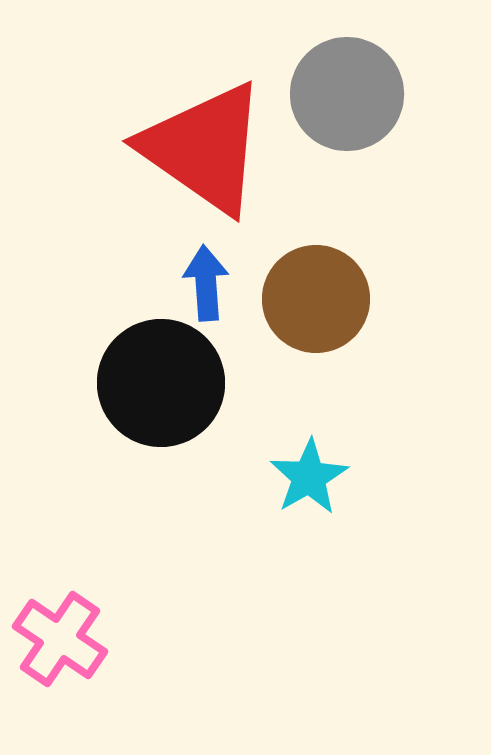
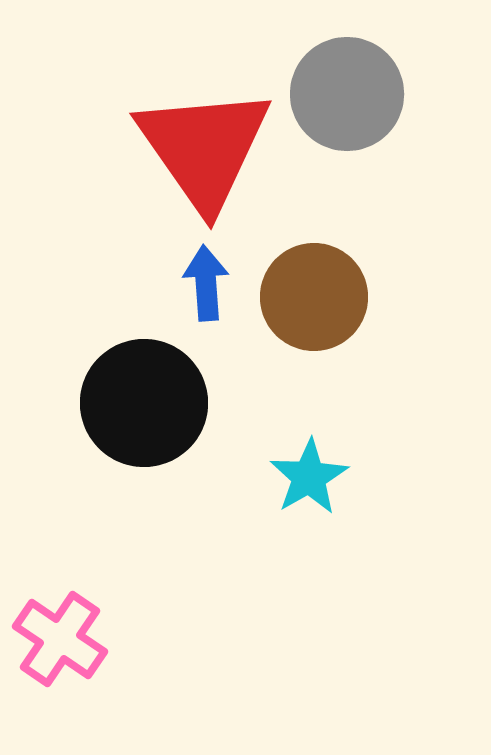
red triangle: rotated 20 degrees clockwise
brown circle: moved 2 px left, 2 px up
black circle: moved 17 px left, 20 px down
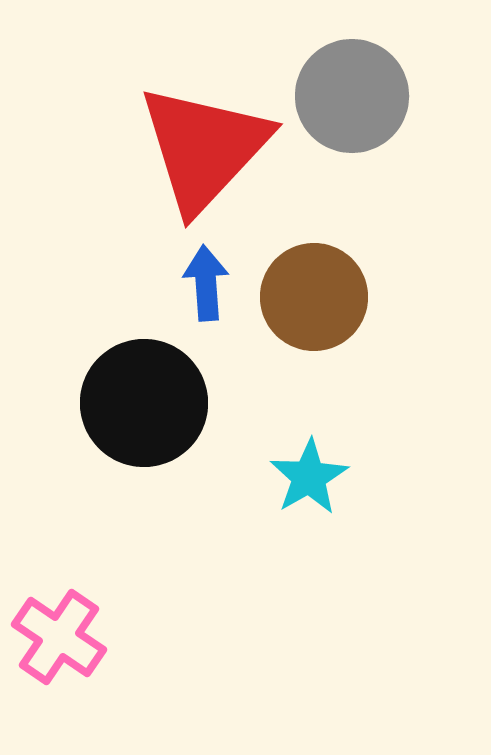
gray circle: moved 5 px right, 2 px down
red triangle: rotated 18 degrees clockwise
pink cross: moved 1 px left, 2 px up
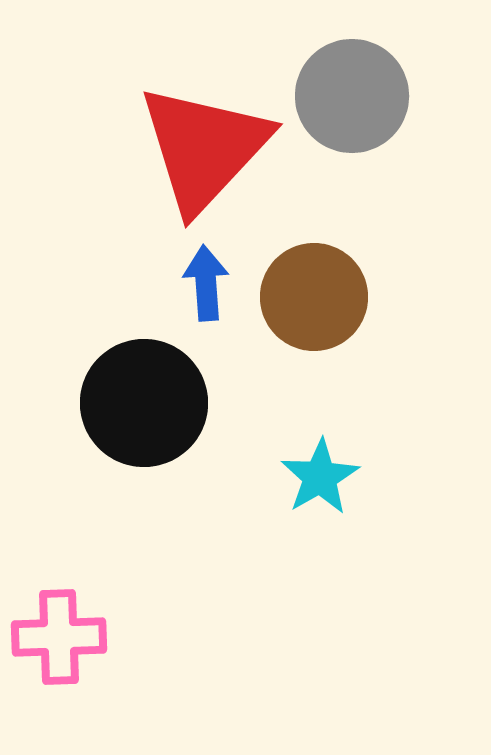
cyan star: moved 11 px right
pink cross: rotated 36 degrees counterclockwise
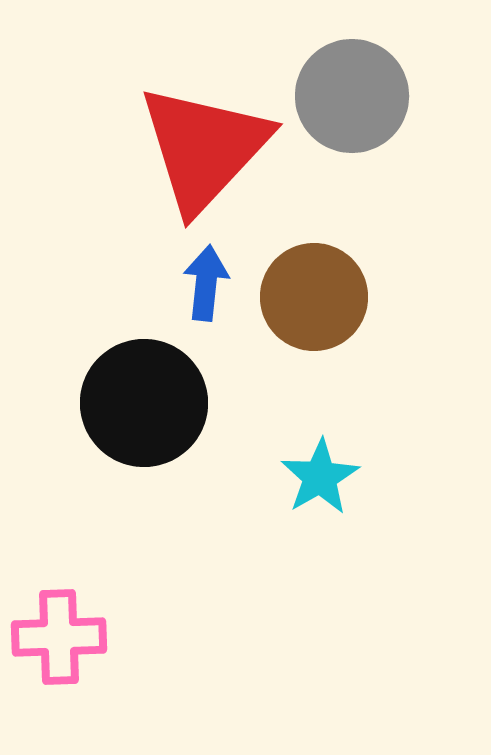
blue arrow: rotated 10 degrees clockwise
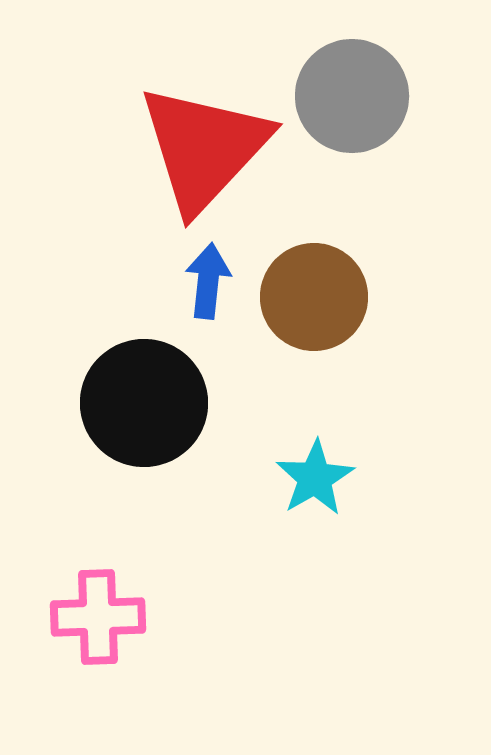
blue arrow: moved 2 px right, 2 px up
cyan star: moved 5 px left, 1 px down
pink cross: moved 39 px right, 20 px up
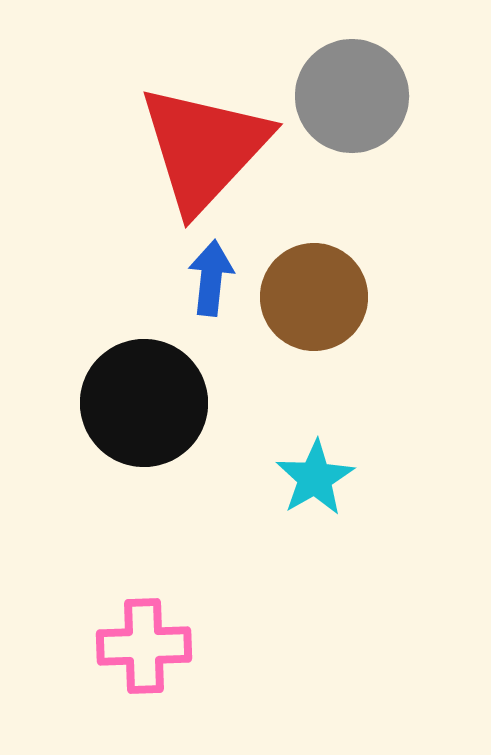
blue arrow: moved 3 px right, 3 px up
pink cross: moved 46 px right, 29 px down
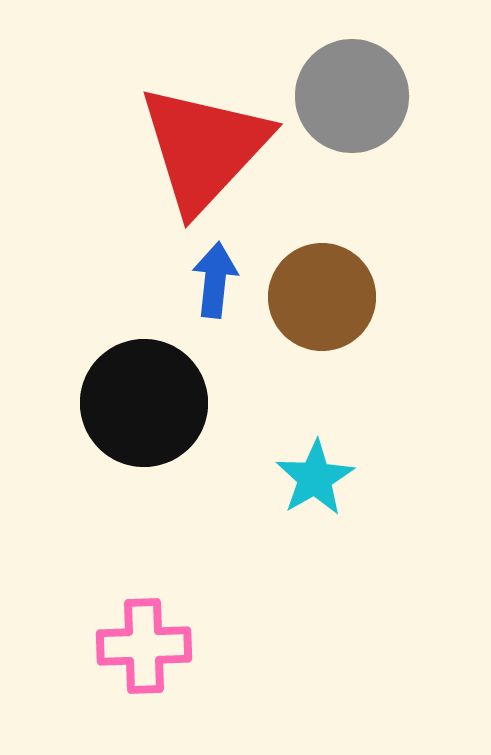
blue arrow: moved 4 px right, 2 px down
brown circle: moved 8 px right
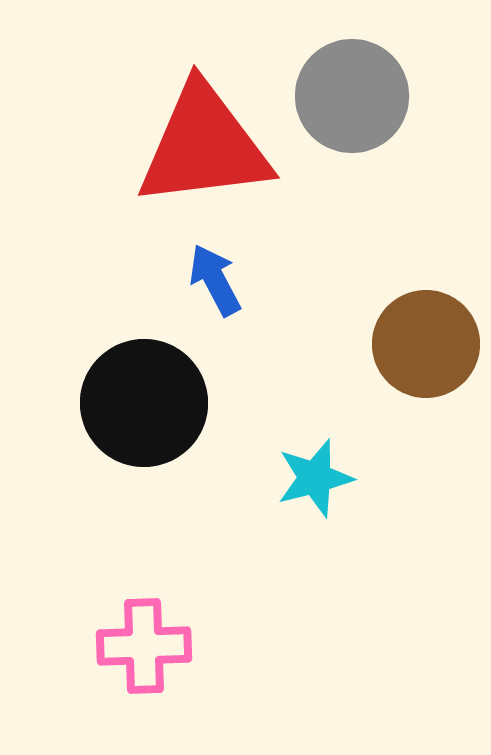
red triangle: moved 2 px up; rotated 40 degrees clockwise
blue arrow: rotated 34 degrees counterclockwise
brown circle: moved 104 px right, 47 px down
cyan star: rotated 16 degrees clockwise
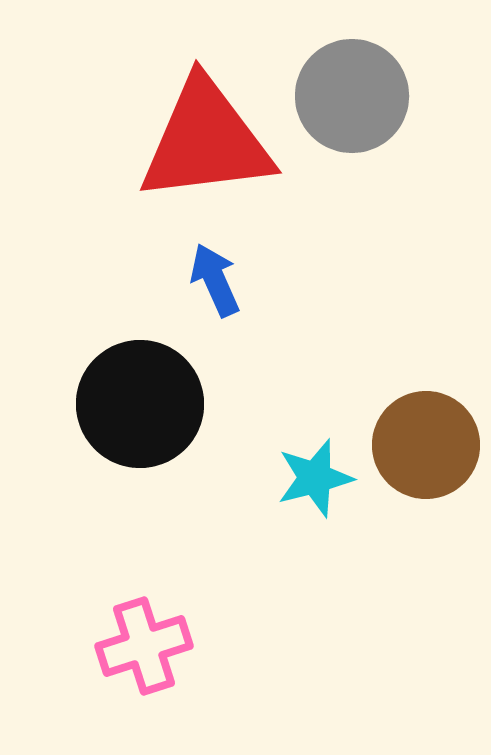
red triangle: moved 2 px right, 5 px up
blue arrow: rotated 4 degrees clockwise
brown circle: moved 101 px down
black circle: moved 4 px left, 1 px down
pink cross: rotated 16 degrees counterclockwise
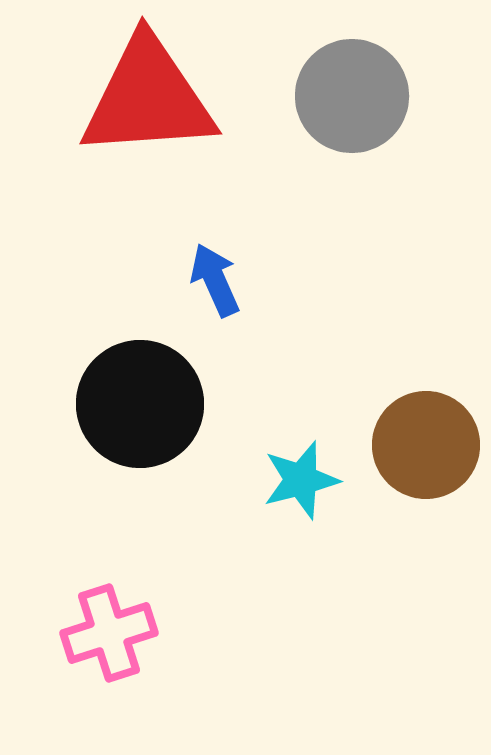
red triangle: moved 58 px left, 43 px up; rotated 3 degrees clockwise
cyan star: moved 14 px left, 2 px down
pink cross: moved 35 px left, 13 px up
